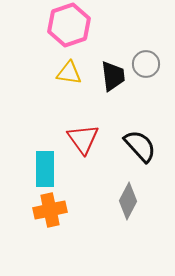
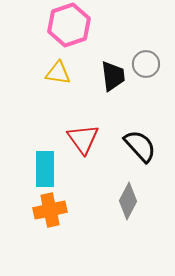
yellow triangle: moved 11 px left
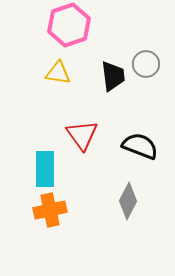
red triangle: moved 1 px left, 4 px up
black semicircle: rotated 27 degrees counterclockwise
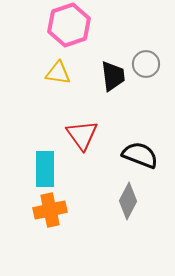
black semicircle: moved 9 px down
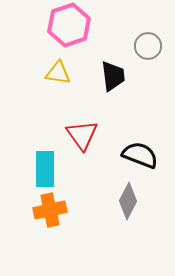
gray circle: moved 2 px right, 18 px up
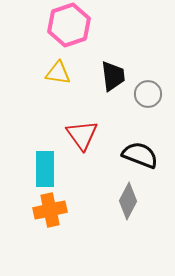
gray circle: moved 48 px down
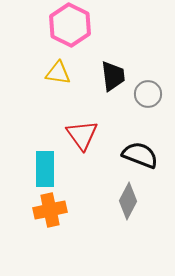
pink hexagon: moved 1 px right; rotated 15 degrees counterclockwise
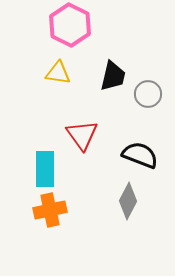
black trapezoid: rotated 20 degrees clockwise
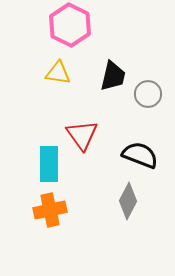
cyan rectangle: moved 4 px right, 5 px up
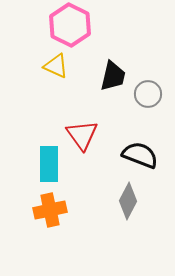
yellow triangle: moved 2 px left, 7 px up; rotated 16 degrees clockwise
